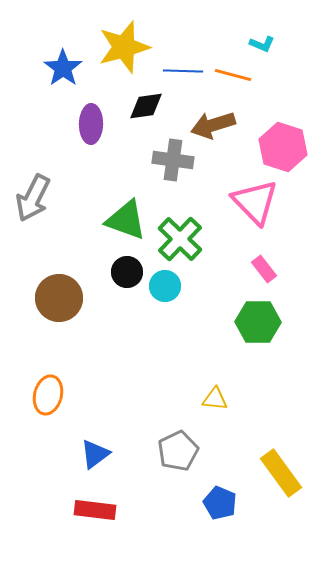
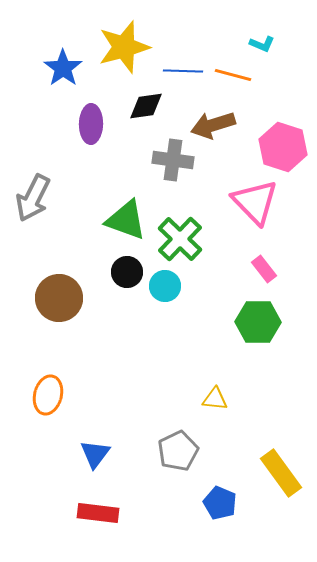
blue triangle: rotated 16 degrees counterclockwise
red rectangle: moved 3 px right, 3 px down
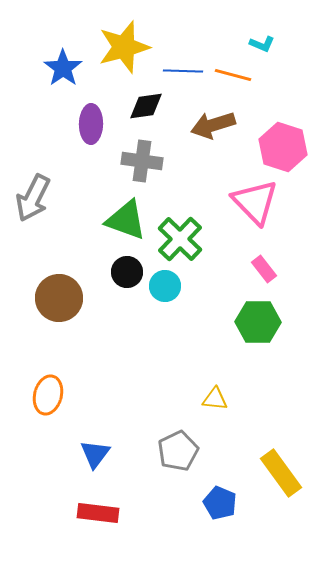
gray cross: moved 31 px left, 1 px down
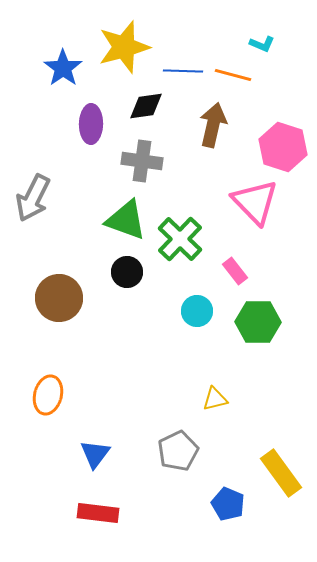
brown arrow: rotated 120 degrees clockwise
pink rectangle: moved 29 px left, 2 px down
cyan circle: moved 32 px right, 25 px down
yellow triangle: rotated 20 degrees counterclockwise
blue pentagon: moved 8 px right, 1 px down
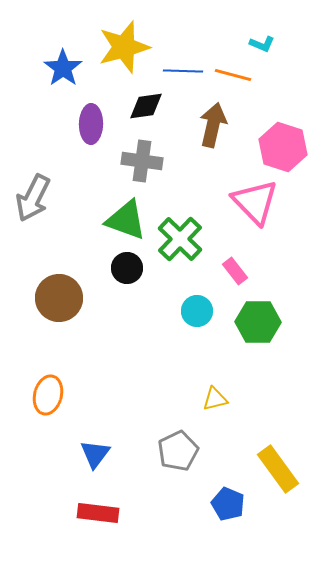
black circle: moved 4 px up
yellow rectangle: moved 3 px left, 4 px up
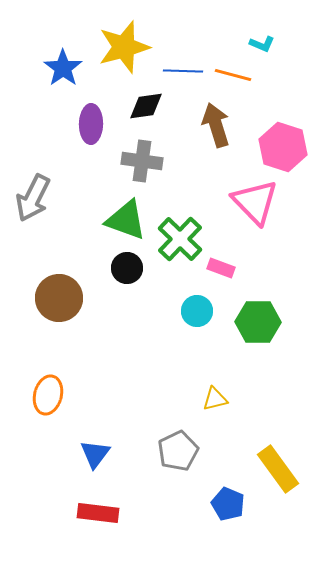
brown arrow: moved 3 px right; rotated 30 degrees counterclockwise
pink rectangle: moved 14 px left, 3 px up; rotated 32 degrees counterclockwise
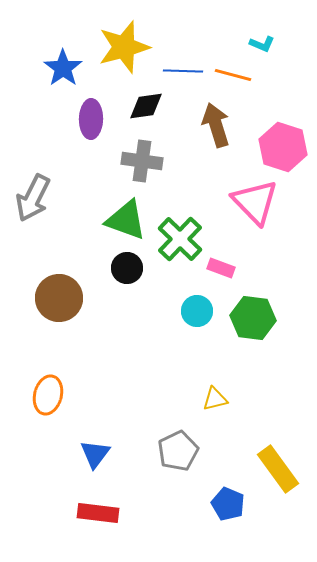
purple ellipse: moved 5 px up
green hexagon: moved 5 px left, 4 px up; rotated 6 degrees clockwise
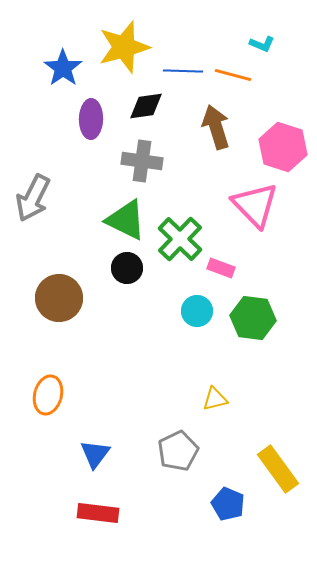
brown arrow: moved 2 px down
pink triangle: moved 3 px down
green triangle: rotated 6 degrees clockwise
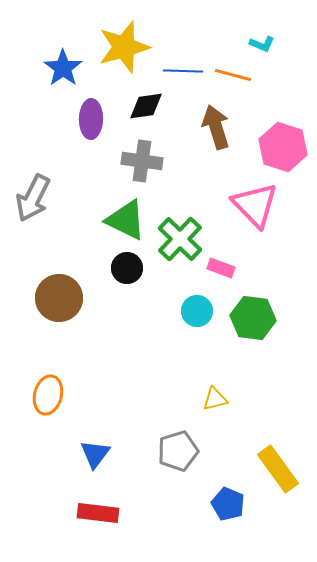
gray pentagon: rotated 9 degrees clockwise
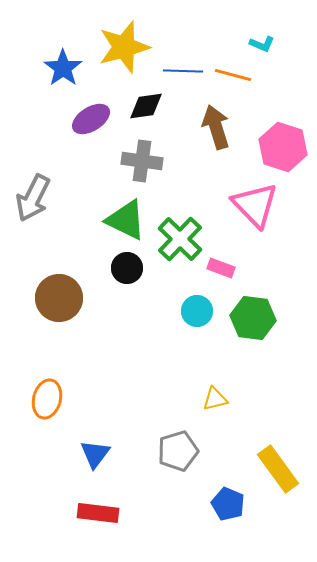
purple ellipse: rotated 57 degrees clockwise
orange ellipse: moved 1 px left, 4 px down
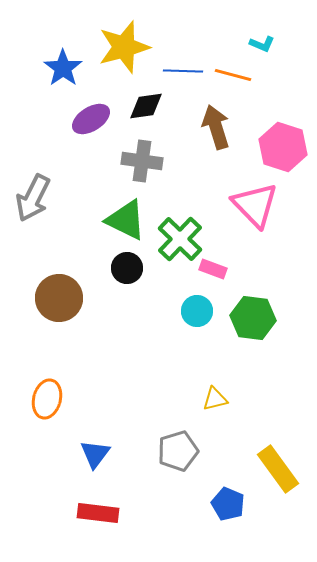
pink rectangle: moved 8 px left, 1 px down
